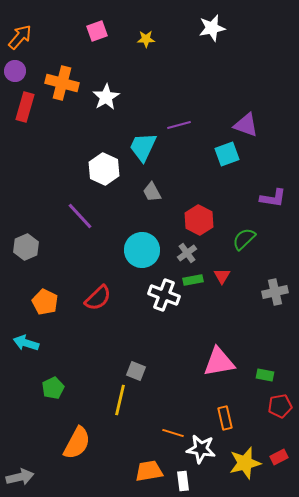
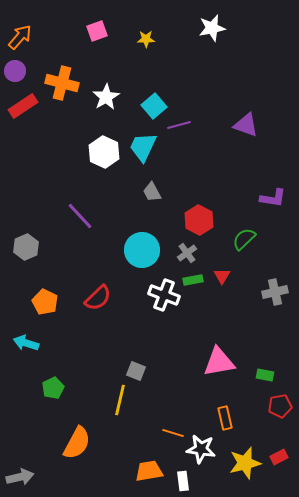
red rectangle at (25, 107): moved 2 px left, 1 px up; rotated 40 degrees clockwise
cyan square at (227, 154): moved 73 px left, 48 px up; rotated 20 degrees counterclockwise
white hexagon at (104, 169): moved 17 px up
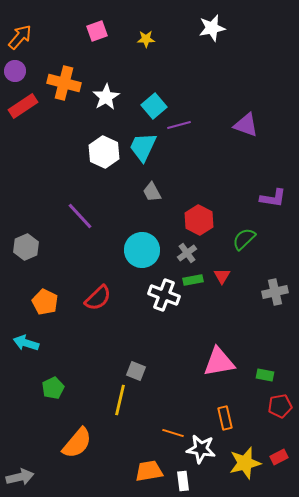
orange cross at (62, 83): moved 2 px right
orange semicircle at (77, 443): rotated 12 degrees clockwise
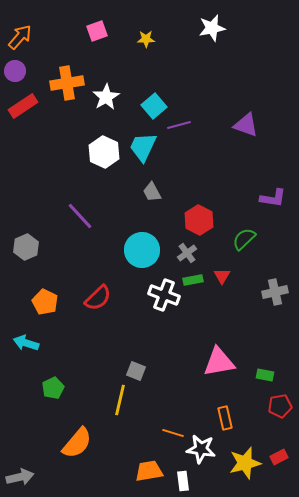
orange cross at (64, 83): moved 3 px right; rotated 24 degrees counterclockwise
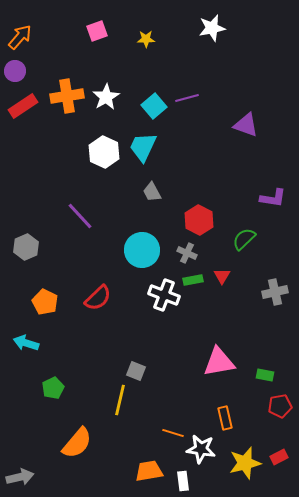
orange cross at (67, 83): moved 13 px down
purple line at (179, 125): moved 8 px right, 27 px up
gray cross at (187, 253): rotated 30 degrees counterclockwise
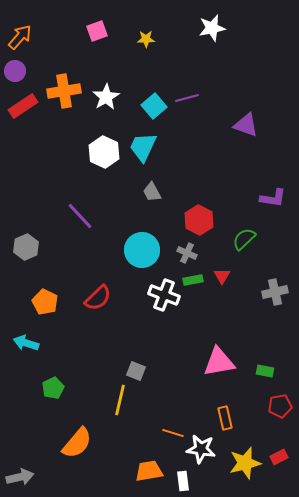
orange cross at (67, 96): moved 3 px left, 5 px up
green rectangle at (265, 375): moved 4 px up
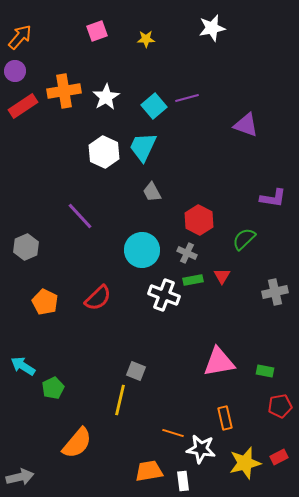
cyan arrow at (26, 343): moved 3 px left, 23 px down; rotated 15 degrees clockwise
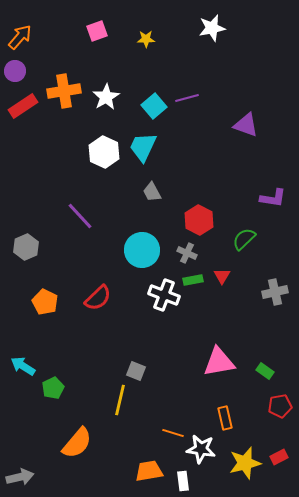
green rectangle at (265, 371): rotated 24 degrees clockwise
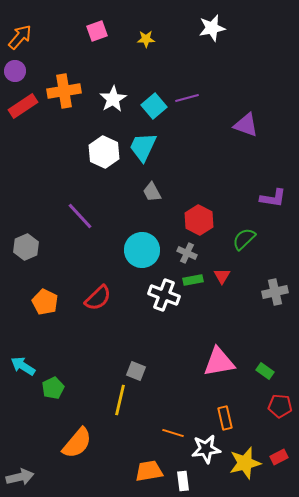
white star at (106, 97): moved 7 px right, 2 px down
red pentagon at (280, 406): rotated 15 degrees clockwise
white star at (201, 449): moved 5 px right; rotated 16 degrees counterclockwise
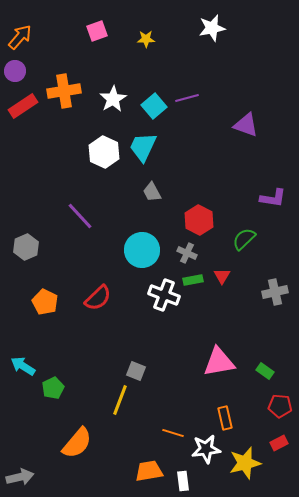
yellow line at (120, 400): rotated 8 degrees clockwise
red rectangle at (279, 457): moved 14 px up
